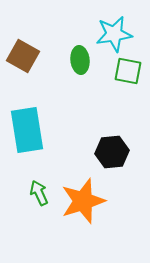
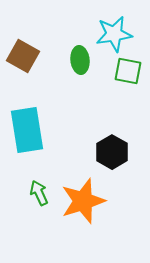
black hexagon: rotated 24 degrees counterclockwise
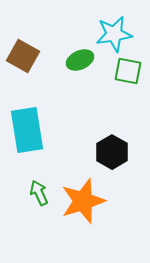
green ellipse: rotated 72 degrees clockwise
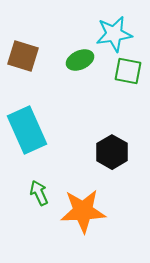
brown square: rotated 12 degrees counterclockwise
cyan rectangle: rotated 15 degrees counterclockwise
orange star: moved 10 px down; rotated 15 degrees clockwise
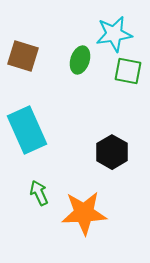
green ellipse: rotated 48 degrees counterclockwise
orange star: moved 1 px right, 2 px down
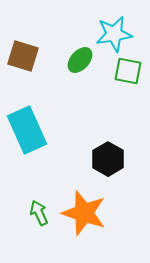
green ellipse: rotated 24 degrees clockwise
black hexagon: moved 4 px left, 7 px down
green arrow: moved 20 px down
orange star: rotated 21 degrees clockwise
